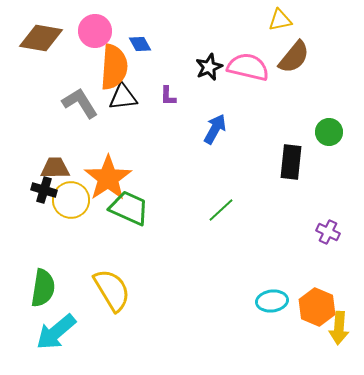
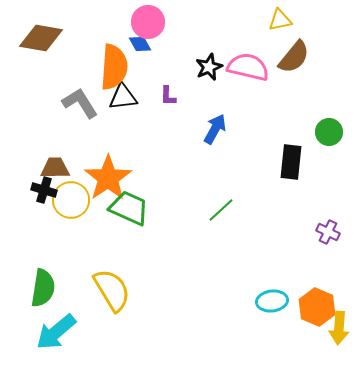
pink circle: moved 53 px right, 9 px up
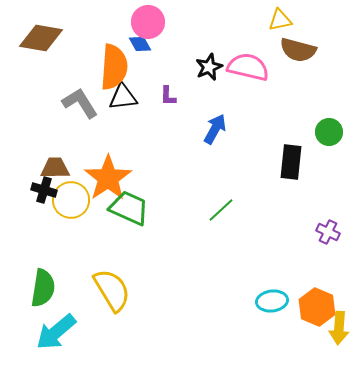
brown semicircle: moved 4 px right, 7 px up; rotated 66 degrees clockwise
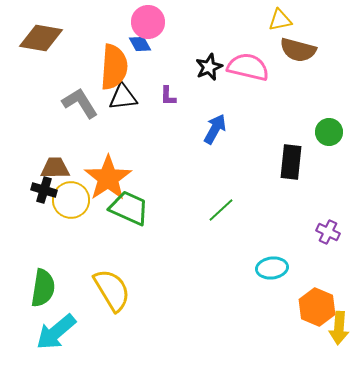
cyan ellipse: moved 33 px up
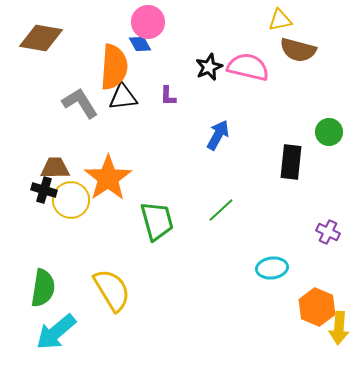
blue arrow: moved 3 px right, 6 px down
green trapezoid: moved 28 px right, 13 px down; rotated 51 degrees clockwise
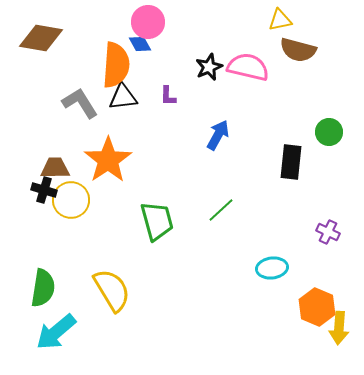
orange semicircle: moved 2 px right, 2 px up
orange star: moved 18 px up
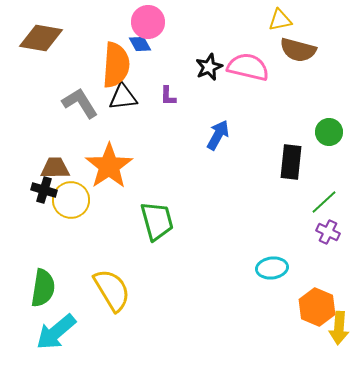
orange star: moved 1 px right, 6 px down
green line: moved 103 px right, 8 px up
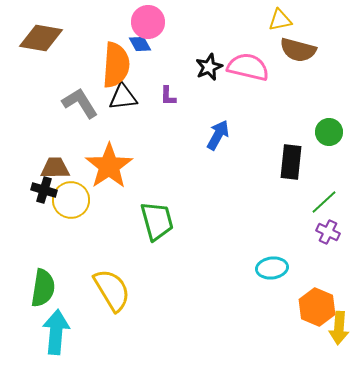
cyan arrow: rotated 135 degrees clockwise
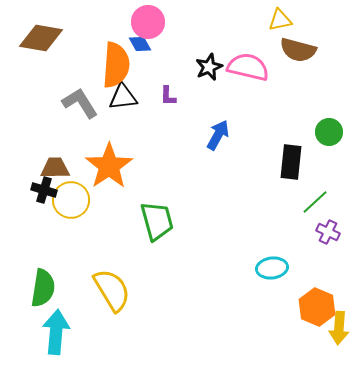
green line: moved 9 px left
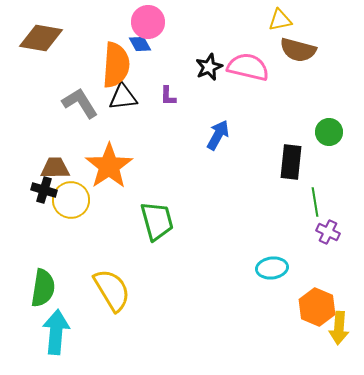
green line: rotated 56 degrees counterclockwise
